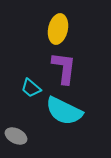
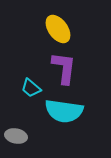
yellow ellipse: rotated 48 degrees counterclockwise
cyan semicircle: rotated 18 degrees counterclockwise
gray ellipse: rotated 15 degrees counterclockwise
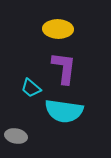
yellow ellipse: rotated 52 degrees counterclockwise
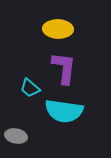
cyan trapezoid: moved 1 px left
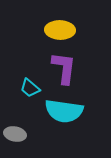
yellow ellipse: moved 2 px right, 1 px down
gray ellipse: moved 1 px left, 2 px up
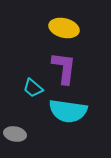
yellow ellipse: moved 4 px right, 2 px up; rotated 12 degrees clockwise
cyan trapezoid: moved 3 px right
cyan semicircle: moved 4 px right
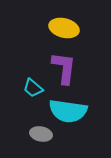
gray ellipse: moved 26 px right
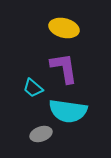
purple L-shape: rotated 16 degrees counterclockwise
gray ellipse: rotated 30 degrees counterclockwise
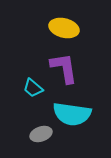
cyan semicircle: moved 4 px right, 3 px down
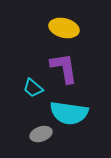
cyan semicircle: moved 3 px left, 1 px up
